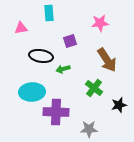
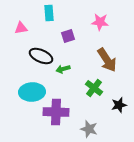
pink star: moved 1 px up; rotated 12 degrees clockwise
purple square: moved 2 px left, 5 px up
black ellipse: rotated 15 degrees clockwise
gray star: rotated 18 degrees clockwise
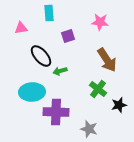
black ellipse: rotated 25 degrees clockwise
green arrow: moved 3 px left, 2 px down
green cross: moved 4 px right, 1 px down
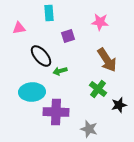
pink triangle: moved 2 px left
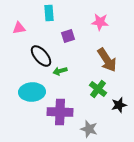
purple cross: moved 4 px right
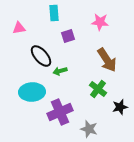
cyan rectangle: moved 5 px right
black star: moved 1 px right, 2 px down
purple cross: rotated 25 degrees counterclockwise
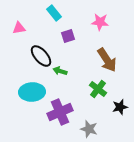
cyan rectangle: rotated 35 degrees counterclockwise
green arrow: rotated 32 degrees clockwise
